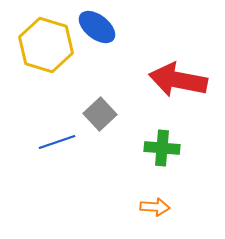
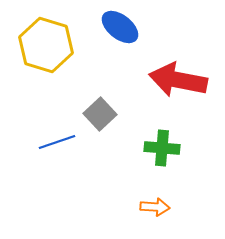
blue ellipse: moved 23 px right
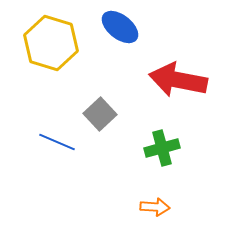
yellow hexagon: moved 5 px right, 2 px up
blue line: rotated 42 degrees clockwise
green cross: rotated 20 degrees counterclockwise
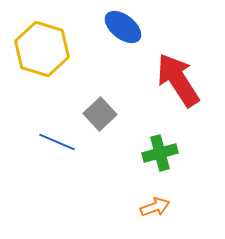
blue ellipse: moved 3 px right
yellow hexagon: moved 9 px left, 6 px down
red arrow: rotated 46 degrees clockwise
green cross: moved 2 px left, 5 px down
orange arrow: rotated 24 degrees counterclockwise
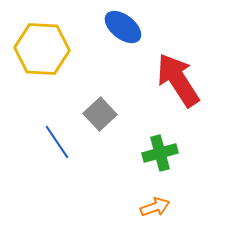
yellow hexagon: rotated 14 degrees counterclockwise
blue line: rotated 33 degrees clockwise
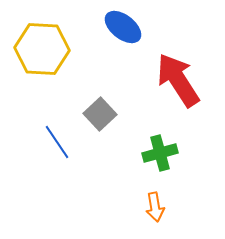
orange arrow: rotated 100 degrees clockwise
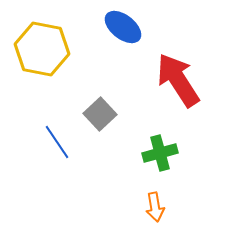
yellow hexagon: rotated 8 degrees clockwise
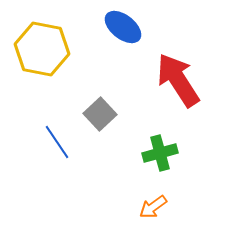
orange arrow: moved 2 px left; rotated 64 degrees clockwise
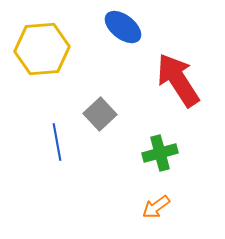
yellow hexagon: rotated 16 degrees counterclockwise
blue line: rotated 24 degrees clockwise
orange arrow: moved 3 px right
